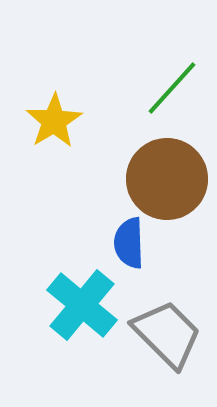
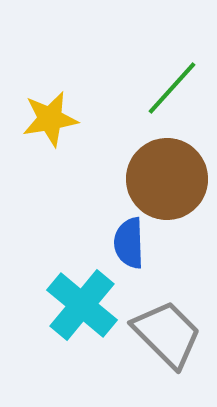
yellow star: moved 4 px left, 2 px up; rotated 22 degrees clockwise
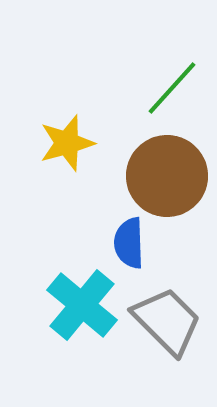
yellow star: moved 17 px right, 24 px down; rotated 6 degrees counterclockwise
brown circle: moved 3 px up
gray trapezoid: moved 13 px up
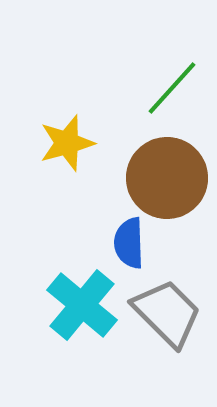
brown circle: moved 2 px down
gray trapezoid: moved 8 px up
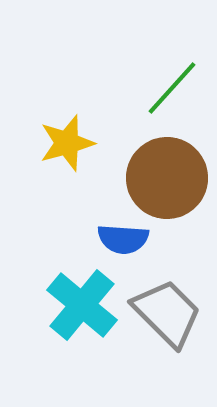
blue semicircle: moved 6 px left, 4 px up; rotated 84 degrees counterclockwise
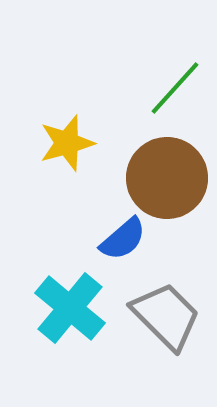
green line: moved 3 px right
blue semicircle: rotated 45 degrees counterclockwise
cyan cross: moved 12 px left, 3 px down
gray trapezoid: moved 1 px left, 3 px down
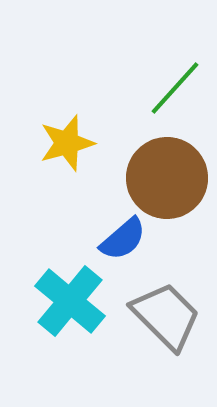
cyan cross: moved 7 px up
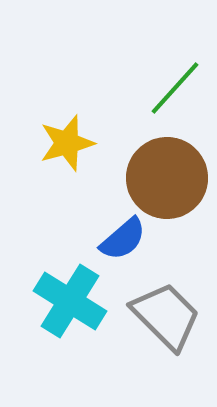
cyan cross: rotated 8 degrees counterclockwise
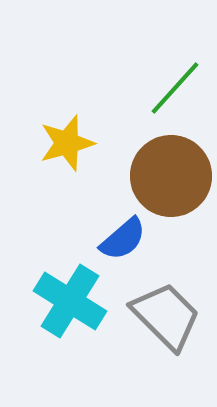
brown circle: moved 4 px right, 2 px up
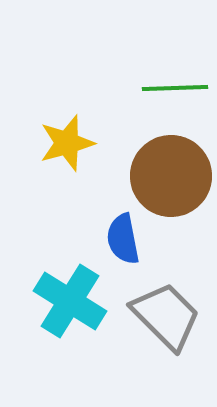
green line: rotated 46 degrees clockwise
blue semicircle: rotated 120 degrees clockwise
